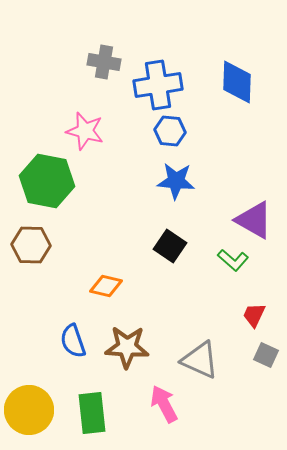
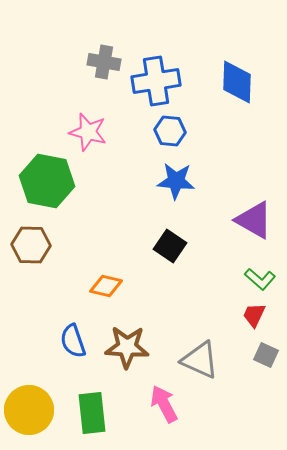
blue cross: moved 2 px left, 4 px up
pink star: moved 3 px right, 1 px down
green L-shape: moved 27 px right, 19 px down
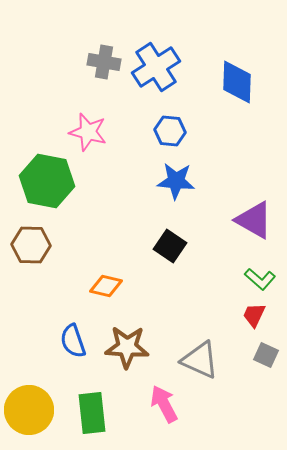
blue cross: moved 14 px up; rotated 24 degrees counterclockwise
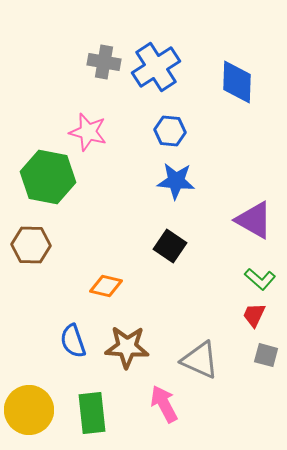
green hexagon: moved 1 px right, 4 px up
gray square: rotated 10 degrees counterclockwise
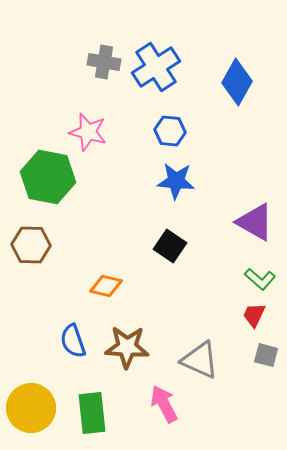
blue diamond: rotated 27 degrees clockwise
purple triangle: moved 1 px right, 2 px down
yellow circle: moved 2 px right, 2 px up
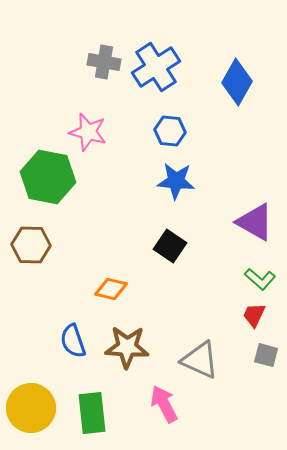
orange diamond: moved 5 px right, 3 px down
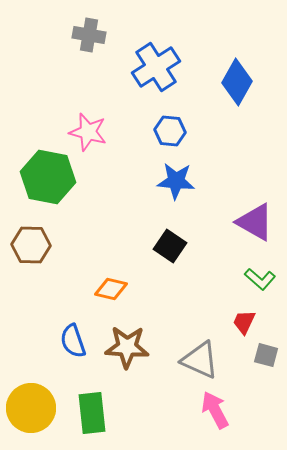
gray cross: moved 15 px left, 27 px up
red trapezoid: moved 10 px left, 7 px down
pink arrow: moved 51 px right, 6 px down
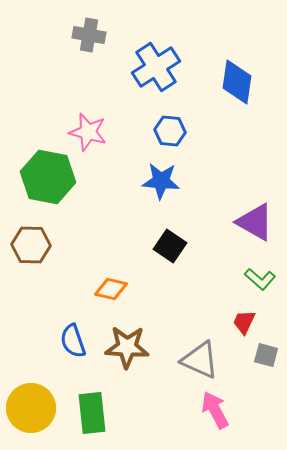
blue diamond: rotated 21 degrees counterclockwise
blue star: moved 15 px left
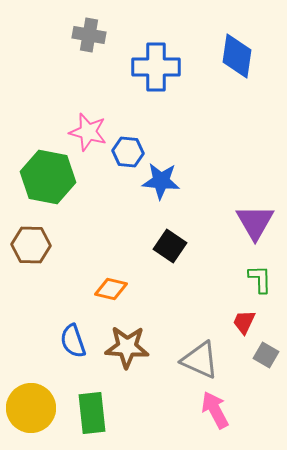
blue cross: rotated 33 degrees clockwise
blue diamond: moved 26 px up
blue hexagon: moved 42 px left, 21 px down
purple triangle: rotated 30 degrees clockwise
green L-shape: rotated 132 degrees counterclockwise
gray square: rotated 15 degrees clockwise
